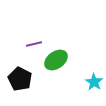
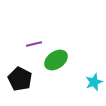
cyan star: rotated 18 degrees clockwise
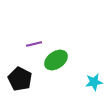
cyan star: rotated 12 degrees clockwise
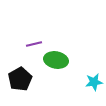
green ellipse: rotated 45 degrees clockwise
black pentagon: rotated 15 degrees clockwise
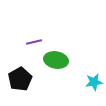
purple line: moved 2 px up
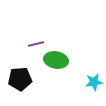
purple line: moved 2 px right, 2 px down
black pentagon: rotated 25 degrees clockwise
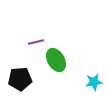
purple line: moved 2 px up
green ellipse: rotated 50 degrees clockwise
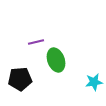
green ellipse: rotated 10 degrees clockwise
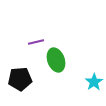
cyan star: rotated 24 degrees counterclockwise
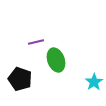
black pentagon: rotated 25 degrees clockwise
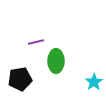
green ellipse: moved 1 px down; rotated 20 degrees clockwise
black pentagon: rotated 30 degrees counterclockwise
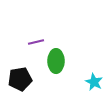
cyan star: rotated 12 degrees counterclockwise
